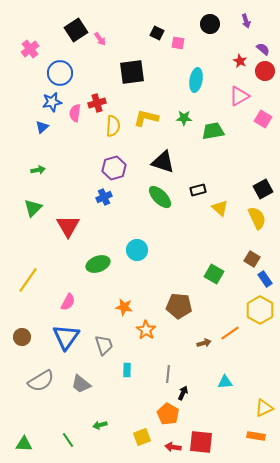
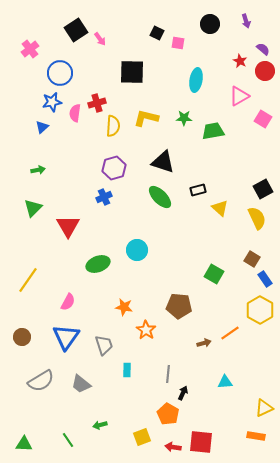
black square at (132, 72): rotated 8 degrees clockwise
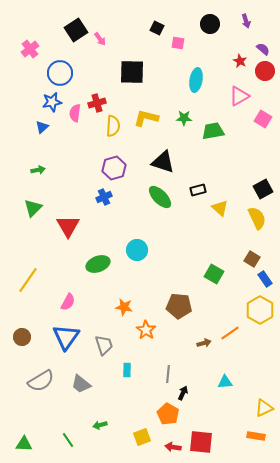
black square at (157, 33): moved 5 px up
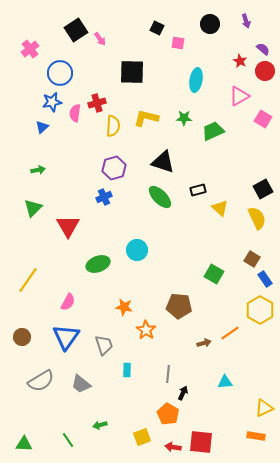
green trapezoid at (213, 131): rotated 15 degrees counterclockwise
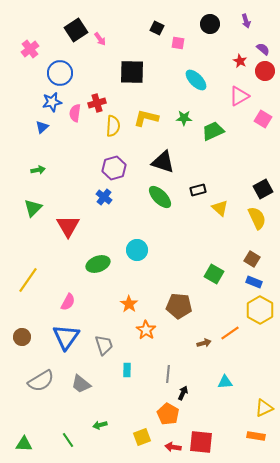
cyan ellipse at (196, 80): rotated 55 degrees counterclockwise
blue cross at (104, 197): rotated 28 degrees counterclockwise
blue rectangle at (265, 279): moved 11 px left, 3 px down; rotated 35 degrees counterclockwise
orange star at (124, 307): moved 5 px right, 3 px up; rotated 24 degrees clockwise
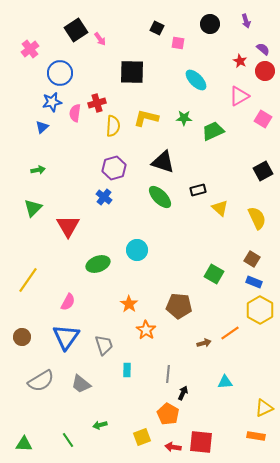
black square at (263, 189): moved 18 px up
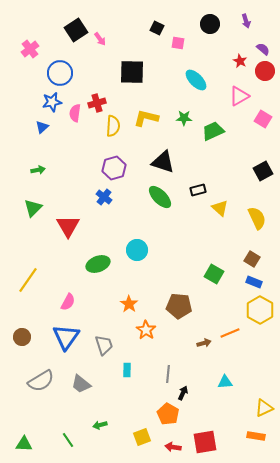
orange line at (230, 333): rotated 12 degrees clockwise
red square at (201, 442): moved 4 px right; rotated 15 degrees counterclockwise
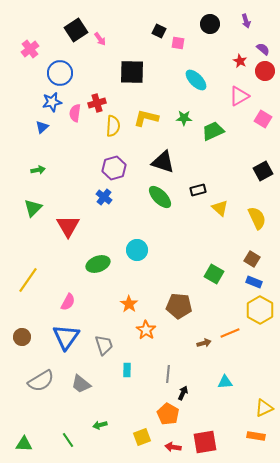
black square at (157, 28): moved 2 px right, 3 px down
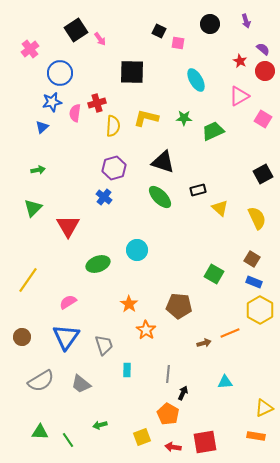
cyan ellipse at (196, 80): rotated 15 degrees clockwise
black square at (263, 171): moved 3 px down
pink semicircle at (68, 302): rotated 150 degrees counterclockwise
green triangle at (24, 444): moved 16 px right, 12 px up
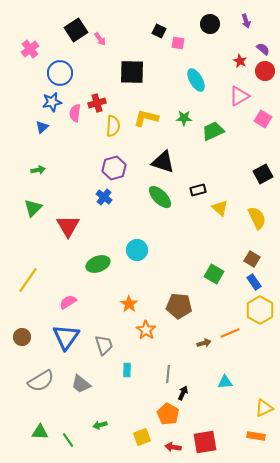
blue rectangle at (254, 282): rotated 35 degrees clockwise
